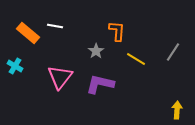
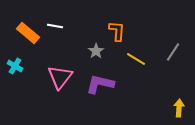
yellow arrow: moved 2 px right, 2 px up
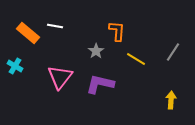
yellow arrow: moved 8 px left, 8 px up
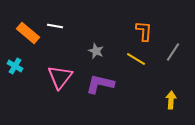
orange L-shape: moved 27 px right
gray star: rotated 14 degrees counterclockwise
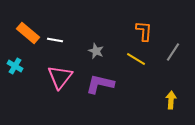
white line: moved 14 px down
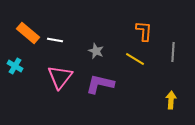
gray line: rotated 30 degrees counterclockwise
yellow line: moved 1 px left
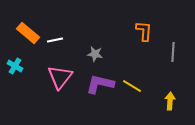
white line: rotated 21 degrees counterclockwise
gray star: moved 1 px left, 3 px down; rotated 14 degrees counterclockwise
yellow line: moved 3 px left, 27 px down
yellow arrow: moved 1 px left, 1 px down
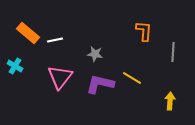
yellow line: moved 8 px up
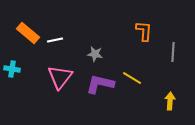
cyan cross: moved 3 px left, 3 px down; rotated 21 degrees counterclockwise
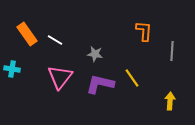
orange rectangle: moved 1 px left, 1 px down; rotated 15 degrees clockwise
white line: rotated 42 degrees clockwise
gray line: moved 1 px left, 1 px up
yellow line: rotated 24 degrees clockwise
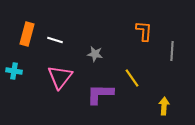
orange rectangle: rotated 50 degrees clockwise
white line: rotated 14 degrees counterclockwise
cyan cross: moved 2 px right, 2 px down
purple L-shape: moved 10 px down; rotated 12 degrees counterclockwise
yellow arrow: moved 6 px left, 5 px down
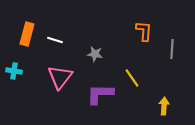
gray line: moved 2 px up
